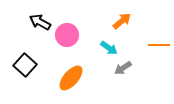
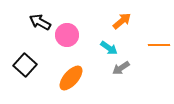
gray arrow: moved 2 px left
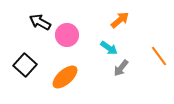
orange arrow: moved 2 px left, 1 px up
orange line: moved 11 px down; rotated 55 degrees clockwise
gray arrow: rotated 18 degrees counterclockwise
orange ellipse: moved 6 px left, 1 px up; rotated 8 degrees clockwise
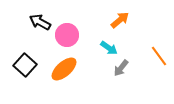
orange ellipse: moved 1 px left, 8 px up
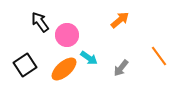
black arrow: rotated 25 degrees clockwise
cyan arrow: moved 20 px left, 10 px down
black square: rotated 15 degrees clockwise
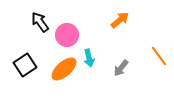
cyan arrow: rotated 42 degrees clockwise
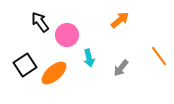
orange ellipse: moved 10 px left, 4 px down
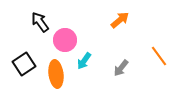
pink circle: moved 2 px left, 5 px down
cyan arrow: moved 5 px left, 3 px down; rotated 48 degrees clockwise
black square: moved 1 px left, 1 px up
orange ellipse: moved 2 px right, 1 px down; rotated 56 degrees counterclockwise
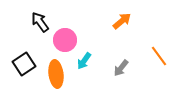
orange arrow: moved 2 px right, 1 px down
